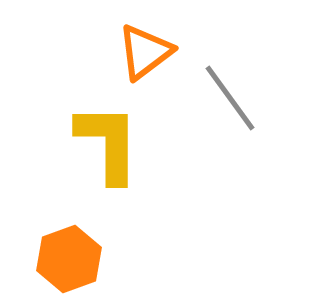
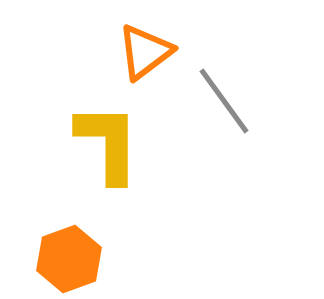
gray line: moved 6 px left, 3 px down
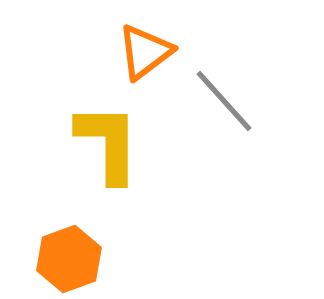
gray line: rotated 6 degrees counterclockwise
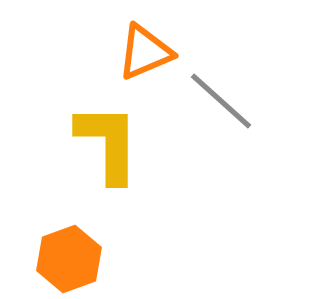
orange triangle: rotated 14 degrees clockwise
gray line: moved 3 px left; rotated 6 degrees counterclockwise
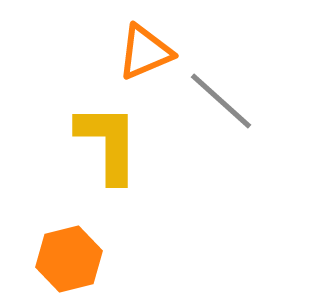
orange hexagon: rotated 6 degrees clockwise
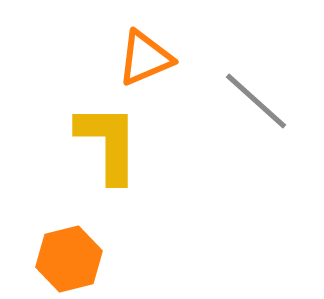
orange triangle: moved 6 px down
gray line: moved 35 px right
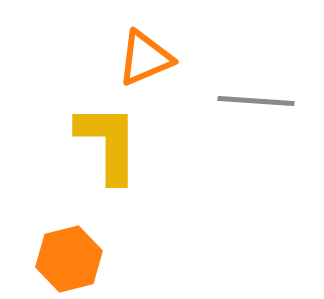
gray line: rotated 38 degrees counterclockwise
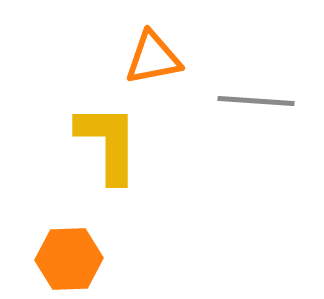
orange triangle: moved 8 px right; rotated 12 degrees clockwise
orange hexagon: rotated 12 degrees clockwise
